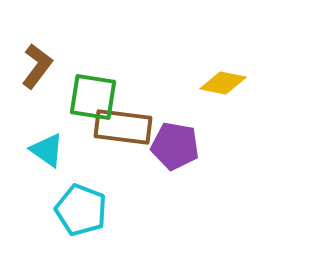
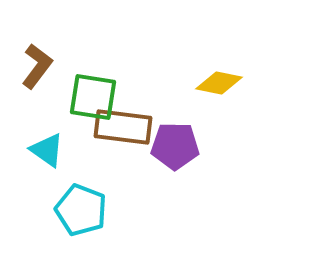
yellow diamond: moved 4 px left
purple pentagon: rotated 9 degrees counterclockwise
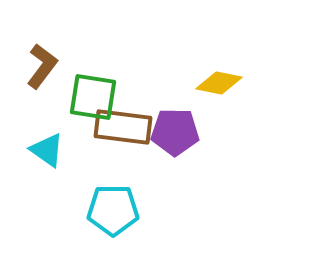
brown L-shape: moved 5 px right
purple pentagon: moved 14 px up
cyan pentagon: moved 32 px right; rotated 21 degrees counterclockwise
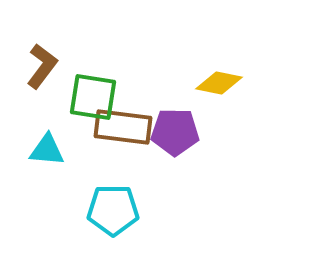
cyan triangle: rotated 30 degrees counterclockwise
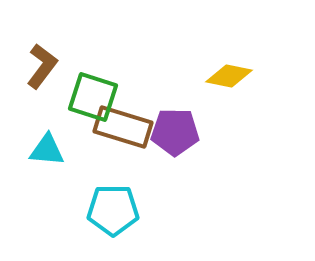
yellow diamond: moved 10 px right, 7 px up
green square: rotated 9 degrees clockwise
brown rectangle: rotated 10 degrees clockwise
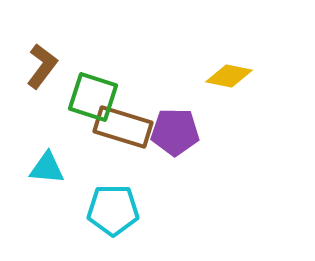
cyan triangle: moved 18 px down
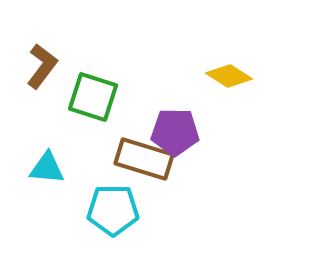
yellow diamond: rotated 21 degrees clockwise
brown rectangle: moved 21 px right, 32 px down
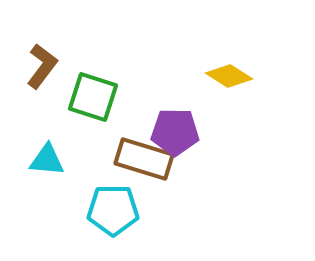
cyan triangle: moved 8 px up
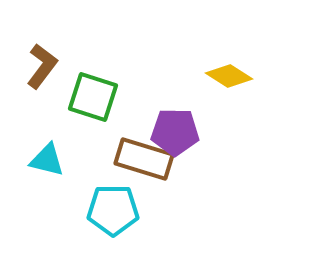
cyan triangle: rotated 9 degrees clockwise
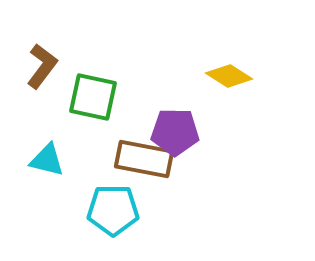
green square: rotated 6 degrees counterclockwise
brown rectangle: rotated 6 degrees counterclockwise
